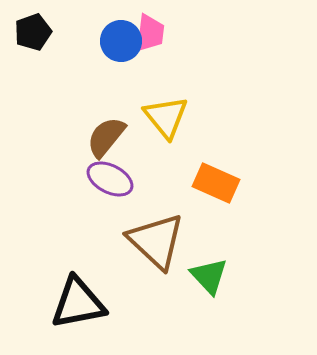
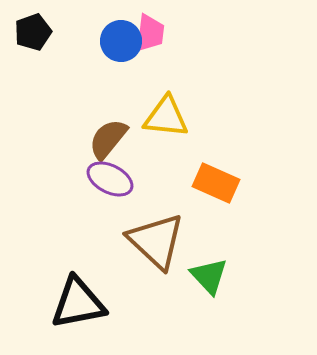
yellow triangle: rotated 45 degrees counterclockwise
brown semicircle: moved 2 px right, 2 px down
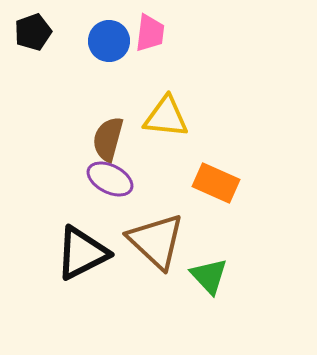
blue circle: moved 12 px left
brown semicircle: rotated 24 degrees counterclockwise
black triangle: moved 4 px right, 50 px up; rotated 16 degrees counterclockwise
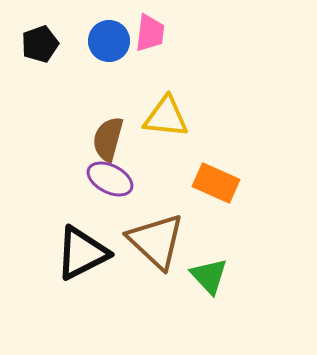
black pentagon: moved 7 px right, 12 px down
